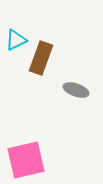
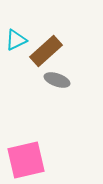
brown rectangle: moved 5 px right, 7 px up; rotated 28 degrees clockwise
gray ellipse: moved 19 px left, 10 px up
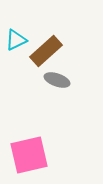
pink square: moved 3 px right, 5 px up
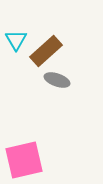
cyan triangle: rotated 35 degrees counterclockwise
pink square: moved 5 px left, 5 px down
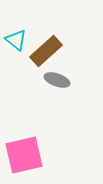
cyan triangle: rotated 20 degrees counterclockwise
pink square: moved 5 px up
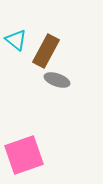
brown rectangle: rotated 20 degrees counterclockwise
pink square: rotated 6 degrees counterclockwise
